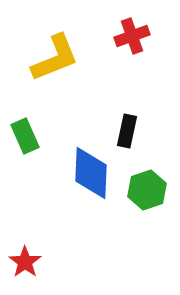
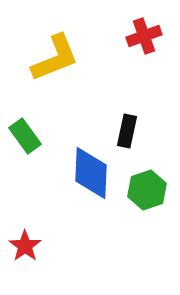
red cross: moved 12 px right
green rectangle: rotated 12 degrees counterclockwise
red star: moved 16 px up
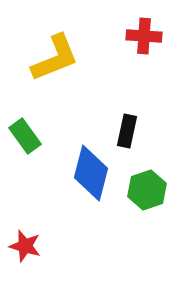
red cross: rotated 24 degrees clockwise
blue diamond: rotated 12 degrees clockwise
red star: rotated 20 degrees counterclockwise
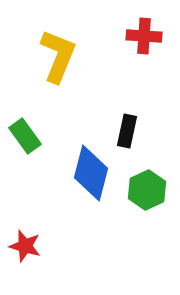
yellow L-shape: moved 3 px right, 2 px up; rotated 46 degrees counterclockwise
green hexagon: rotated 6 degrees counterclockwise
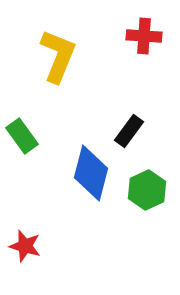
black rectangle: moved 2 px right; rotated 24 degrees clockwise
green rectangle: moved 3 px left
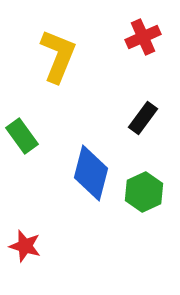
red cross: moved 1 px left, 1 px down; rotated 28 degrees counterclockwise
black rectangle: moved 14 px right, 13 px up
green hexagon: moved 3 px left, 2 px down
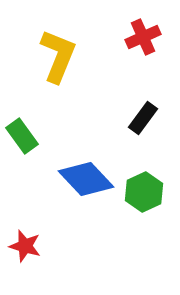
blue diamond: moved 5 px left, 6 px down; rotated 58 degrees counterclockwise
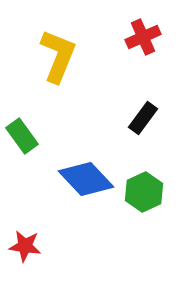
red star: rotated 8 degrees counterclockwise
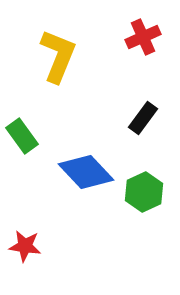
blue diamond: moved 7 px up
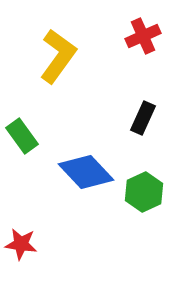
red cross: moved 1 px up
yellow L-shape: rotated 14 degrees clockwise
black rectangle: rotated 12 degrees counterclockwise
red star: moved 4 px left, 2 px up
